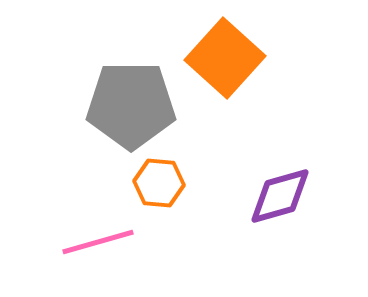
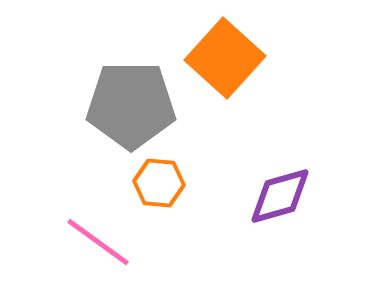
pink line: rotated 52 degrees clockwise
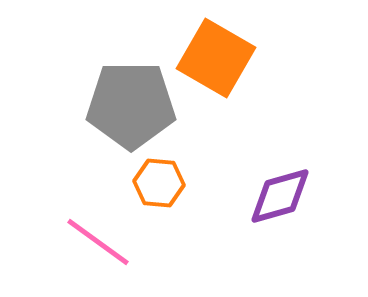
orange square: moved 9 px left; rotated 12 degrees counterclockwise
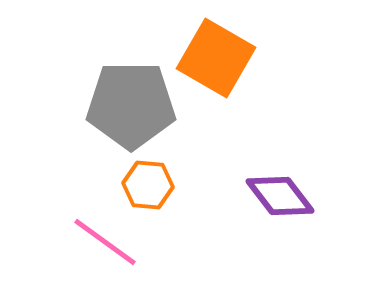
orange hexagon: moved 11 px left, 2 px down
purple diamond: rotated 68 degrees clockwise
pink line: moved 7 px right
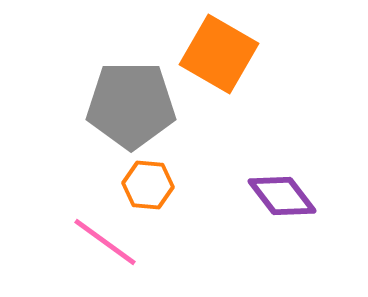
orange square: moved 3 px right, 4 px up
purple diamond: moved 2 px right
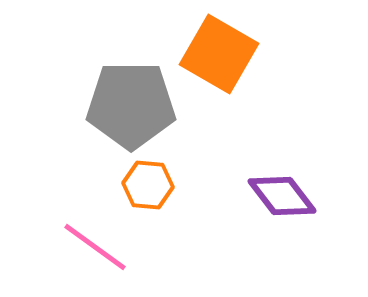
pink line: moved 10 px left, 5 px down
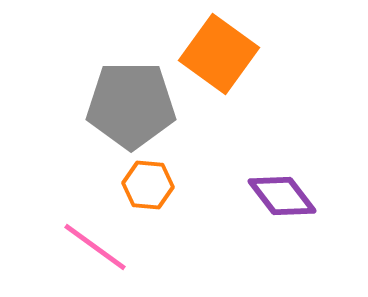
orange square: rotated 6 degrees clockwise
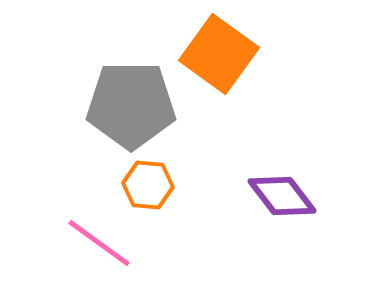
pink line: moved 4 px right, 4 px up
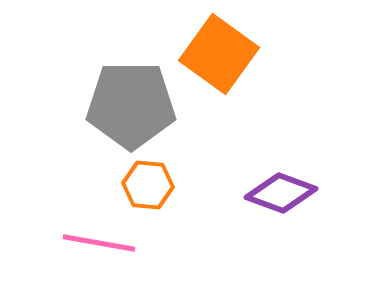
purple diamond: moved 1 px left, 3 px up; rotated 32 degrees counterclockwise
pink line: rotated 26 degrees counterclockwise
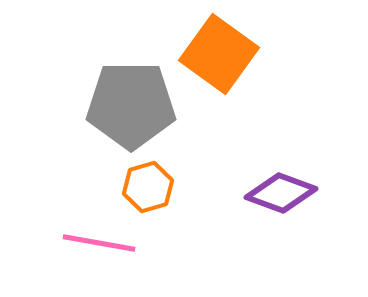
orange hexagon: moved 2 px down; rotated 21 degrees counterclockwise
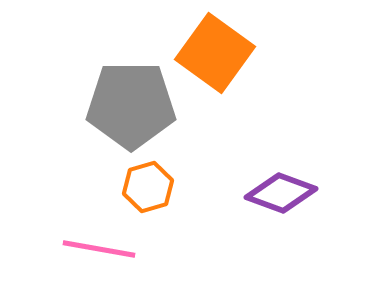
orange square: moved 4 px left, 1 px up
pink line: moved 6 px down
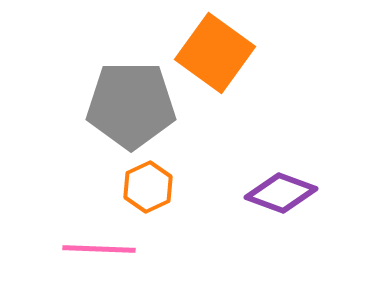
orange hexagon: rotated 9 degrees counterclockwise
pink line: rotated 8 degrees counterclockwise
